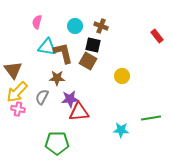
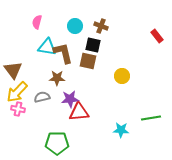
brown square: rotated 18 degrees counterclockwise
gray semicircle: rotated 49 degrees clockwise
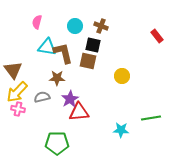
purple star: rotated 24 degrees counterclockwise
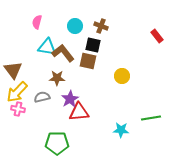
brown L-shape: rotated 25 degrees counterclockwise
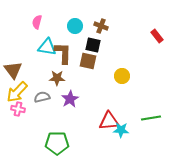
brown L-shape: rotated 40 degrees clockwise
red triangle: moved 30 px right, 9 px down
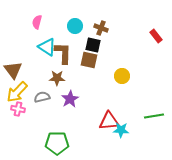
brown cross: moved 2 px down
red rectangle: moved 1 px left
cyan triangle: rotated 24 degrees clockwise
brown square: moved 1 px right, 1 px up
green line: moved 3 px right, 2 px up
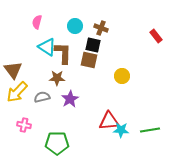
pink cross: moved 6 px right, 16 px down
green line: moved 4 px left, 14 px down
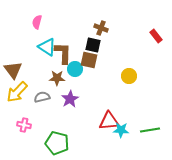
cyan circle: moved 43 px down
yellow circle: moved 7 px right
green pentagon: rotated 15 degrees clockwise
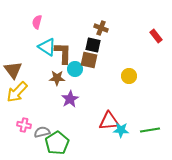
gray semicircle: moved 35 px down
green pentagon: rotated 25 degrees clockwise
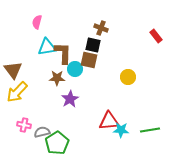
cyan triangle: rotated 42 degrees counterclockwise
yellow circle: moved 1 px left, 1 px down
